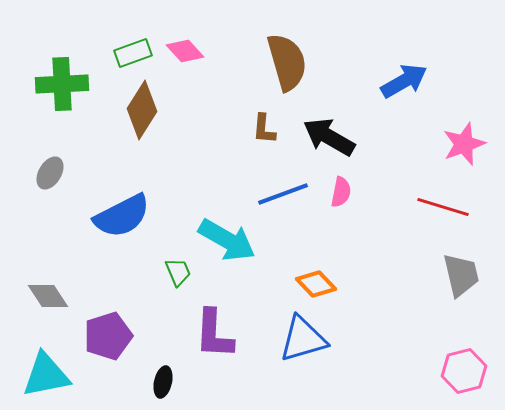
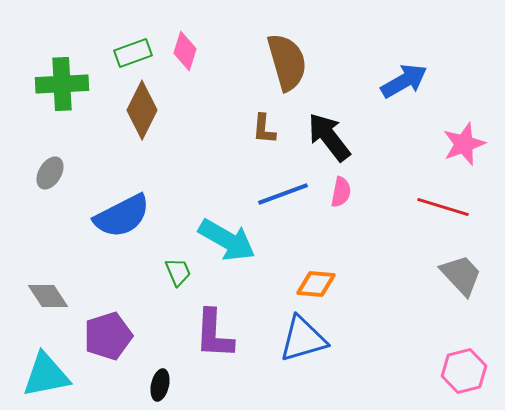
pink diamond: rotated 60 degrees clockwise
brown diamond: rotated 6 degrees counterclockwise
black arrow: rotated 22 degrees clockwise
gray trapezoid: rotated 30 degrees counterclockwise
orange diamond: rotated 42 degrees counterclockwise
black ellipse: moved 3 px left, 3 px down
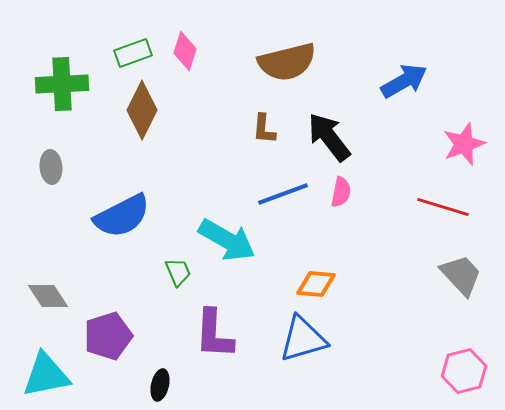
brown semicircle: rotated 92 degrees clockwise
gray ellipse: moved 1 px right, 6 px up; rotated 36 degrees counterclockwise
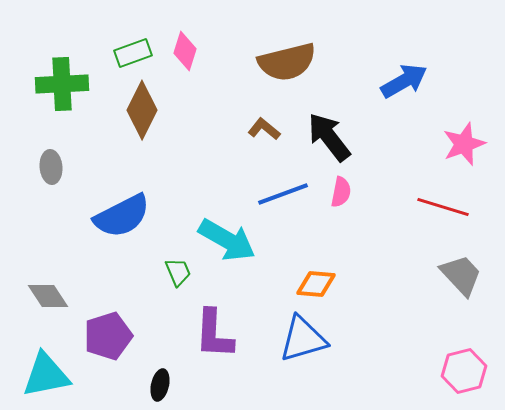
brown L-shape: rotated 124 degrees clockwise
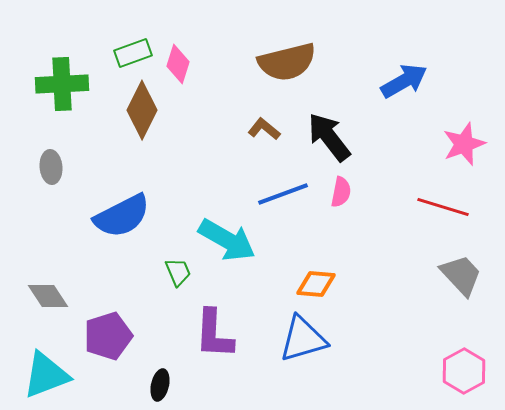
pink diamond: moved 7 px left, 13 px down
pink hexagon: rotated 15 degrees counterclockwise
cyan triangle: rotated 10 degrees counterclockwise
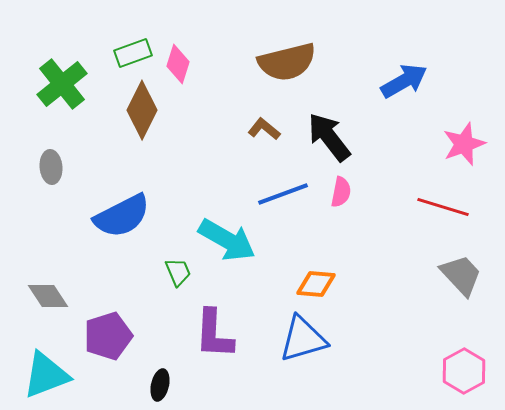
green cross: rotated 36 degrees counterclockwise
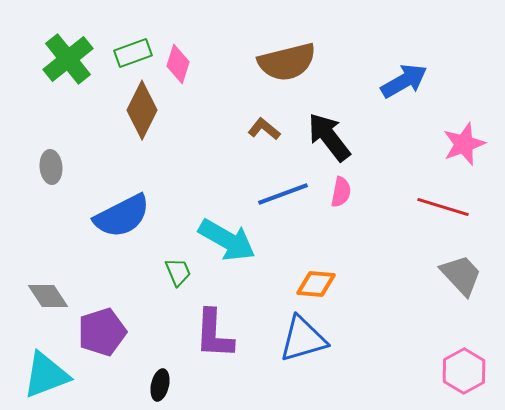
green cross: moved 6 px right, 25 px up
purple pentagon: moved 6 px left, 4 px up
